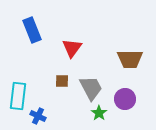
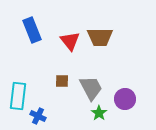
red triangle: moved 2 px left, 7 px up; rotated 15 degrees counterclockwise
brown trapezoid: moved 30 px left, 22 px up
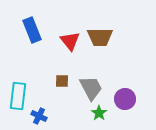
blue cross: moved 1 px right
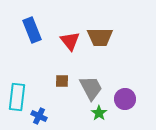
cyan rectangle: moved 1 px left, 1 px down
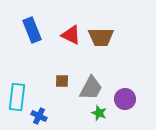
brown trapezoid: moved 1 px right
red triangle: moved 1 px right, 6 px up; rotated 25 degrees counterclockwise
gray trapezoid: rotated 56 degrees clockwise
green star: rotated 14 degrees counterclockwise
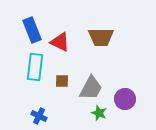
red triangle: moved 11 px left, 7 px down
cyan rectangle: moved 18 px right, 30 px up
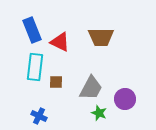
brown square: moved 6 px left, 1 px down
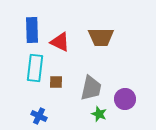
blue rectangle: rotated 20 degrees clockwise
cyan rectangle: moved 1 px down
gray trapezoid: rotated 16 degrees counterclockwise
green star: moved 1 px down
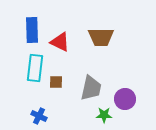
green star: moved 5 px right, 1 px down; rotated 21 degrees counterclockwise
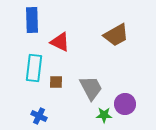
blue rectangle: moved 10 px up
brown trapezoid: moved 15 px right, 2 px up; rotated 28 degrees counterclockwise
cyan rectangle: moved 1 px left
gray trapezoid: rotated 40 degrees counterclockwise
purple circle: moved 5 px down
